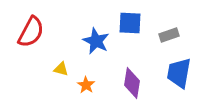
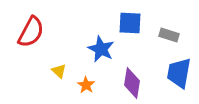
gray rectangle: rotated 36 degrees clockwise
blue star: moved 5 px right, 8 px down
yellow triangle: moved 2 px left, 2 px down; rotated 28 degrees clockwise
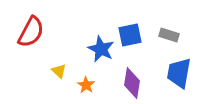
blue square: moved 12 px down; rotated 15 degrees counterclockwise
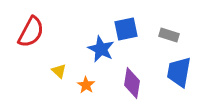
blue square: moved 4 px left, 6 px up
blue trapezoid: moved 1 px up
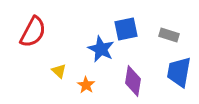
red semicircle: moved 2 px right
purple diamond: moved 1 px right, 2 px up
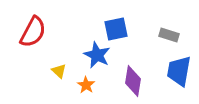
blue square: moved 10 px left
blue star: moved 4 px left, 6 px down
blue trapezoid: moved 1 px up
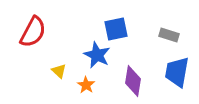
blue trapezoid: moved 2 px left, 1 px down
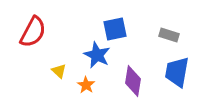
blue square: moved 1 px left
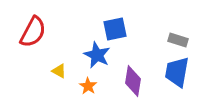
gray rectangle: moved 9 px right, 5 px down
yellow triangle: rotated 14 degrees counterclockwise
orange star: moved 2 px right, 1 px down
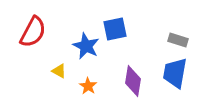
blue star: moved 11 px left, 9 px up
blue trapezoid: moved 2 px left, 1 px down
